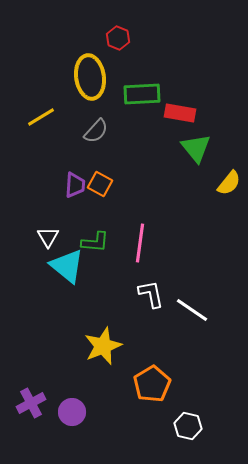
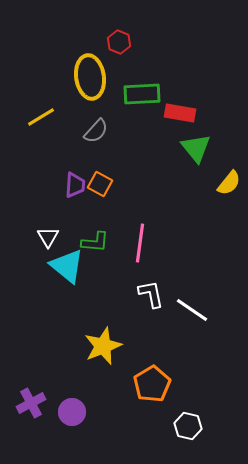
red hexagon: moved 1 px right, 4 px down
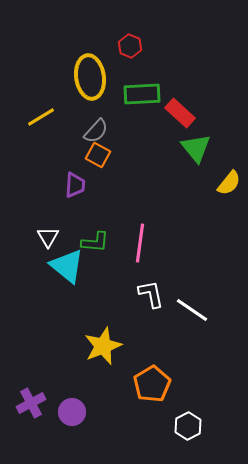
red hexagon: moved 11 px right, 4 px down
red rectangle: rotated 32 degrees clockwise
orange square: moved 2 px left, 29 px up
white hexagon: rotated 20 degrees clockwise
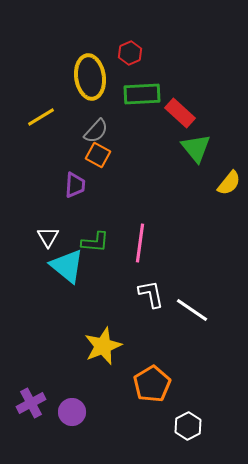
red hexagon: moved 7 px down; rotated 15 degrees clockwise
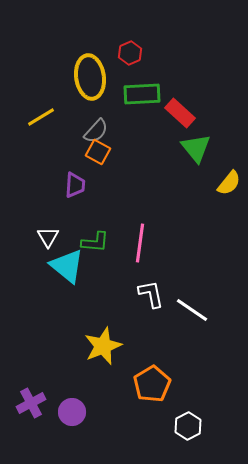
orange square: moved 3 px up
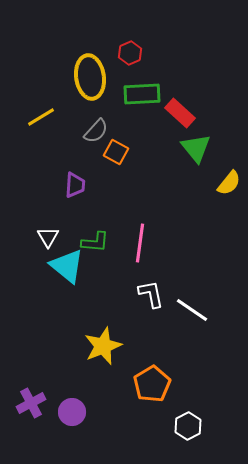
orange square: moved 18 px right
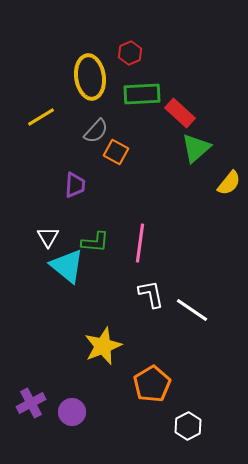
green triangle: rotated 28 degrees clockwise
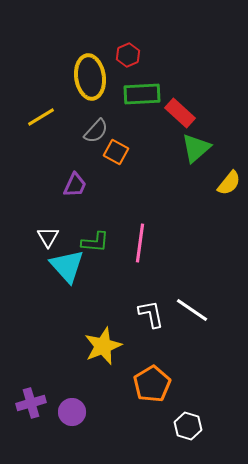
red hexagon: moved 2 px left, 2 px down
purple trapezoid: rotated 20 degrees clockwise
cyan triangle: rotated 9 degrees clockwise
white L-shape: moved 20 px down
purple cross: rotated 12 degrees clockwise
white hexagon: rotated 16 degrees counterclockwise
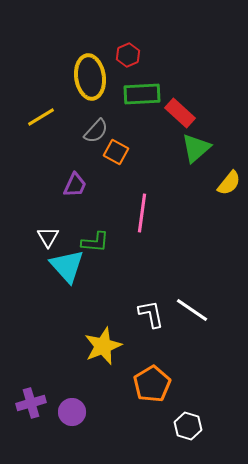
pink line: moved 2 px right, 30 px up
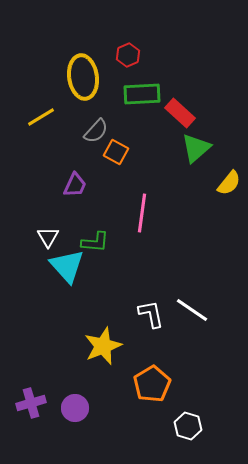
yellow ellipse: moved 7 px left
purple circle: moved 3 px right, 4 px up
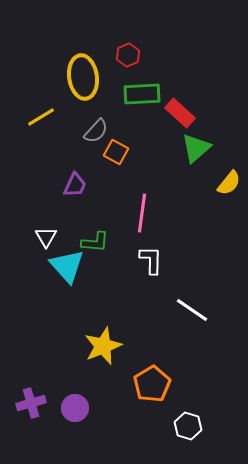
white triangle: moved 2 px left
white L-shape: moved 54 px up; rotated 12 degrees clockwise
